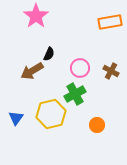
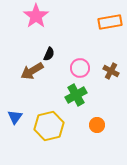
green cross: moved 1 px right, 1 px down
yellow hexagon: moved 2 px left, 12 px down
blue triangle: moved 1 px left, 1 px up
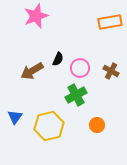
pink star: rotated 15 degrees clockwise
black semicircle: moved 9 px right, 5 px down
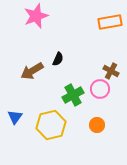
pink circle: moved 20 px right, 21 px down
green cross: moved 3 px left
yellow hexagon: moved 2 px right, 1 px up
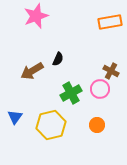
green cross: moved 2 px left, 2 px up
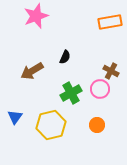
black semicircle: moved 7 px right, 2 px up
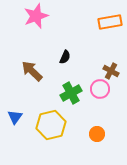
brown arrow: rotated 75 degrees clockwise
orange circle: moved 9 px down
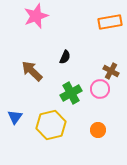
orange circle: moved 1 px right, 4 px up
